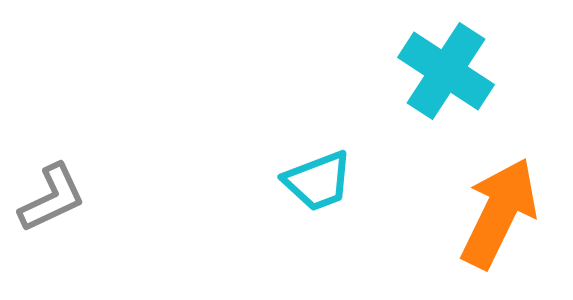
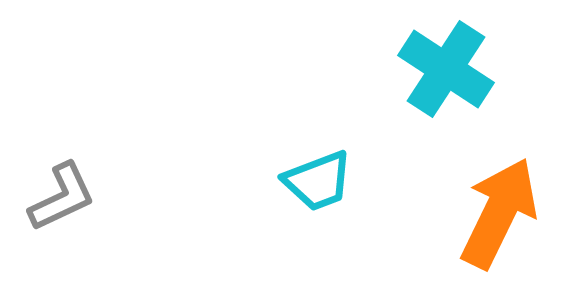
cyan cross: moved 2 px up
gray L-shape: moved 10 px right, 1 px up
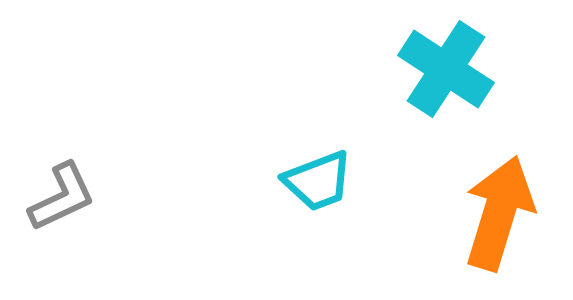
orange arrow: rotated 9 degrees counterclockwise
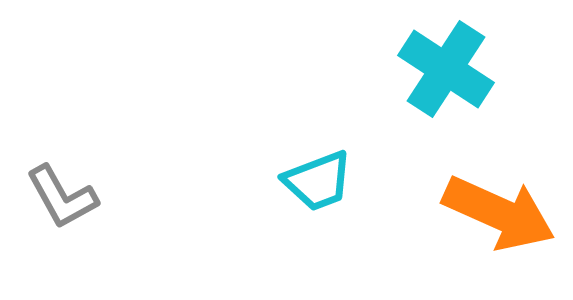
gray L-shape: rotated 86 degrees clockwise
orange arrow: rotated 97 degrees clockwise
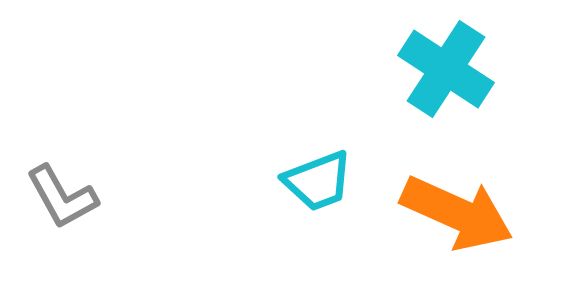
orange arrow: moved 42 px left
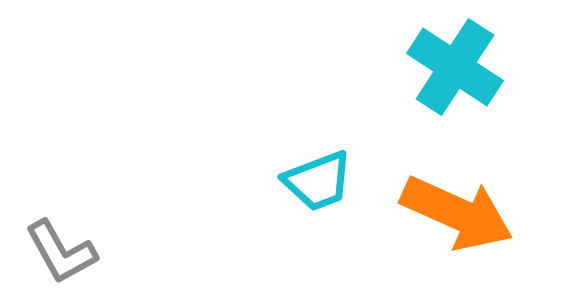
cyan cross: moved 9 px right, 2 px up
gray L-shape: moved 1 px left, 55 px down
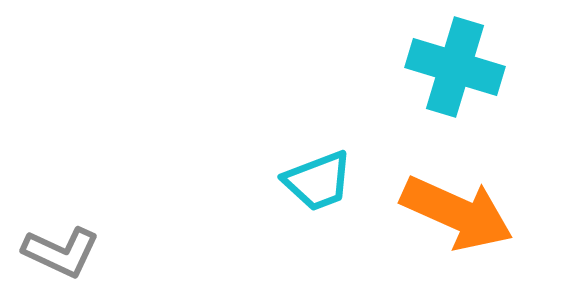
cyan cross: rotated 16 degrees counterclockwise
gray L-shape: rotated 36 degrees counterclockwise
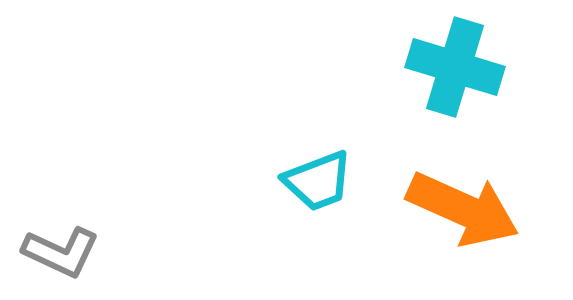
orange arrow: moved 6 px right, 4 px up
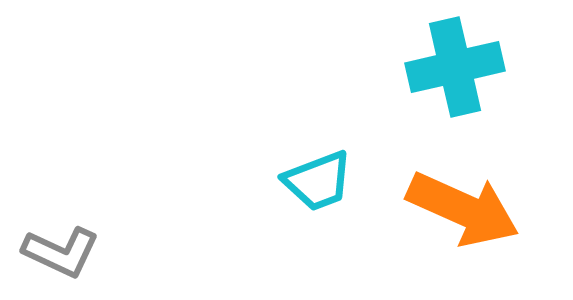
cyan cross: rotated 30 degrees counterclockwise
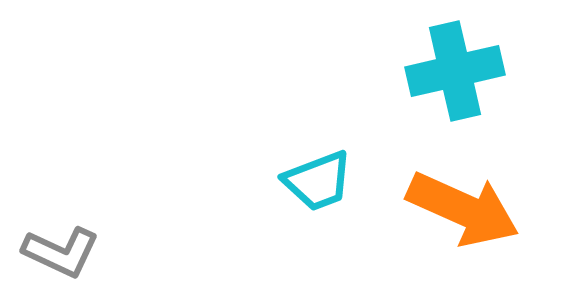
cyan cross: moved 4 px down
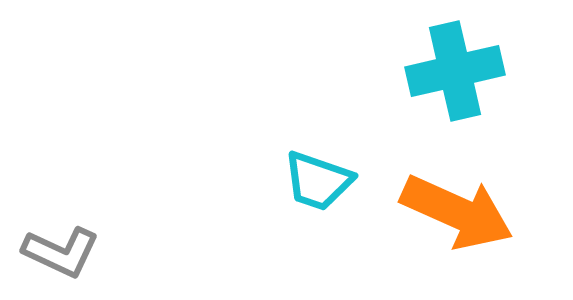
cyan trapezoid: rotated 40 degrees clockwise
orange arrow: moved 6 px left, 3 px down
